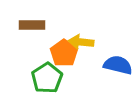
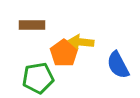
blue semicircle: rotated 132 degrees counterclockwise
green pentagon: moved 9 px left; rotated 24 degrees clockwise
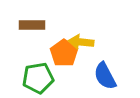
blue semicircle: moved 13 px left, 11 px down
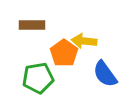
yellow arrow: moved 3 px right, 1 px up
blue semicircle: moved 2 px up; rotated 8 degrees counterclockwise
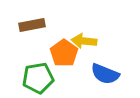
brown rectangle: rotated 10 degrees counterclockwise
blue semicircle: rotated 32 degrees counterclockwise
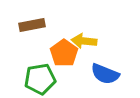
green pentagon: moved 2 px right, 1 px down
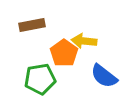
blue semicircle: moved 1 px left, 2 px down; rotated 16 degrees clockwise
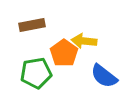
green pentagon: moved 4 px left, 6 px up
